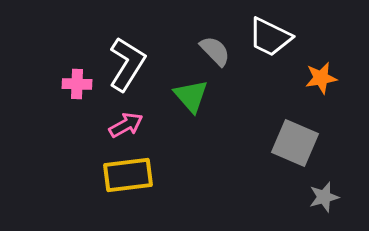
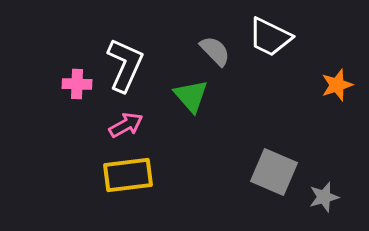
white L-shape: moved 2 px left, 1 px down; rotated 8 degrees counterclockwise
orange star: moved 16 px right, 7 px down; rotated 8 degrees counterclockwise
gray square: moved 21 px left, 29 px down
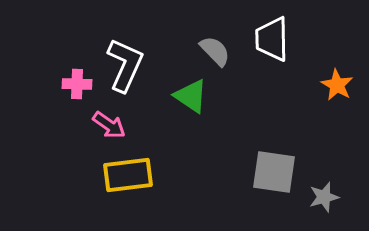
white trapezoid: moved 2 px right, 2 px down; rotated 63 degrees clockwise
orange star: rotated 24 degrees counterclockwise
green triangle: rotated 15 degrees counterclockwise
pink arrow: moved 17 px left; rotated 64 degrees clockwise
gray square: rotated 15 degrees counterclockwise
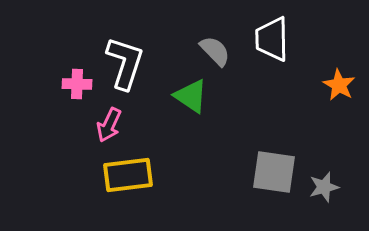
white L-shape: moved 2 px up; rotated 6 degrees counterclockwise
orange star: moved 2 px right
pink arrow: rotated 80 degrees clockwise
gray star: moved 10 px up
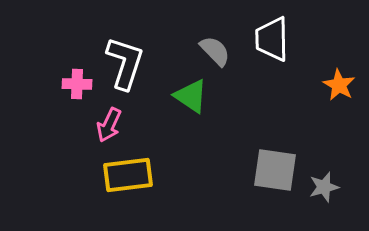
gray square: moved 1 px right, 2 px up
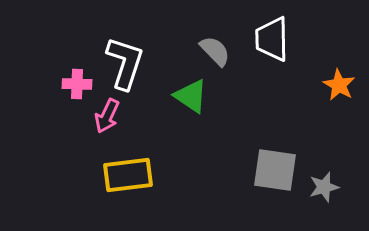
pink arrow: moved 2 px left, 9 px up
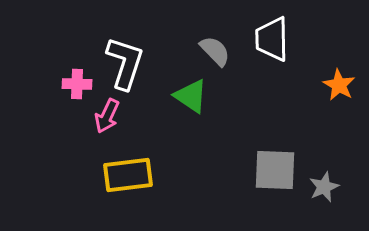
gray square: rotated 6 degrees counterclockwise
gray star: rotated 8 degrees counterclockwise
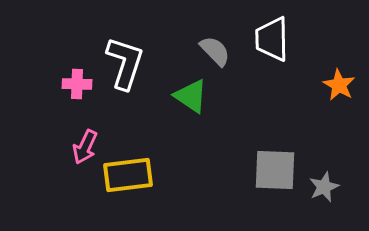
pink arrow: moved 22 px left, 31 px down
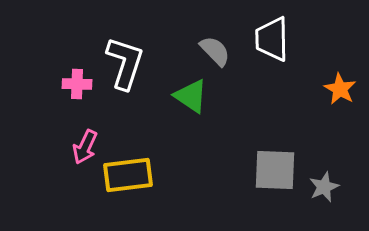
orange star: moved 1 px right, 4 px down
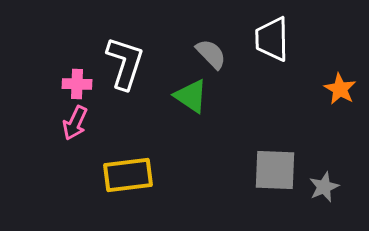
gray semicircle: moved 4 px left, 3 px down
pink arrow: moved 10 px left, 24 px up
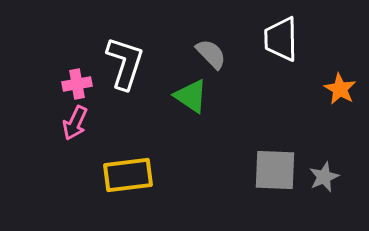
white trapezoid: moved 9 px right
pink cross: rotated 12 degrees counterclockwise
gray star: moved 10 px up
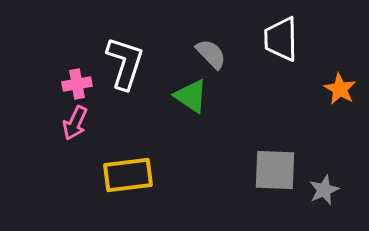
gray star: moved 13 px down
